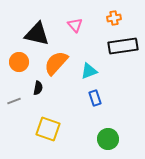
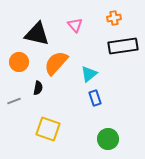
cyan triangle: moved 3 px down; rotated 18 degrees counterclockwise
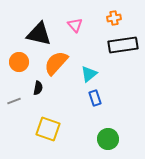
black triangle: moved 2 px right
black rectangle: moved 1 px up
